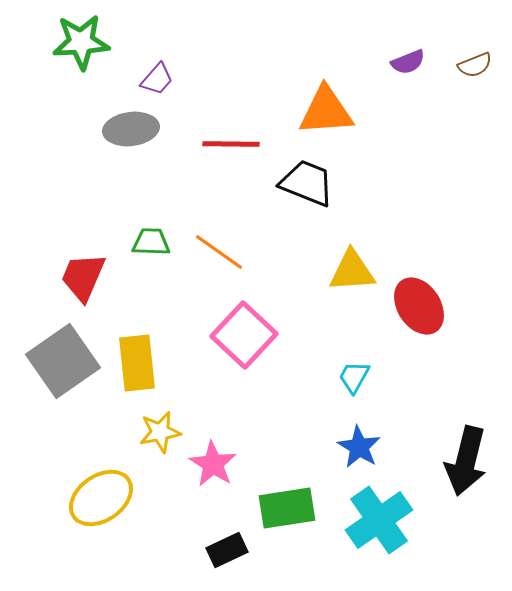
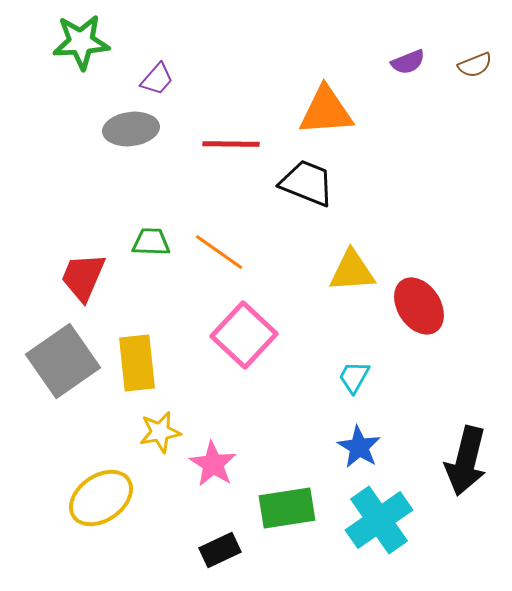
black rectangle: moved 7 px left
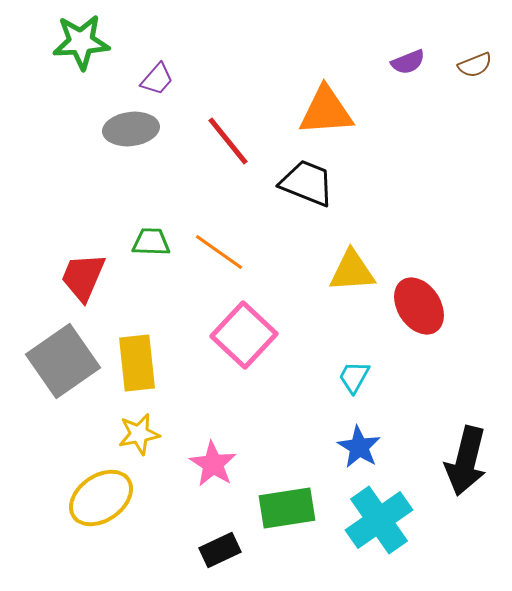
red line: moved 3 px left, 3 px up; rotated 50 degrees clockwise
yellow star: moved 21 px left, 2 px down
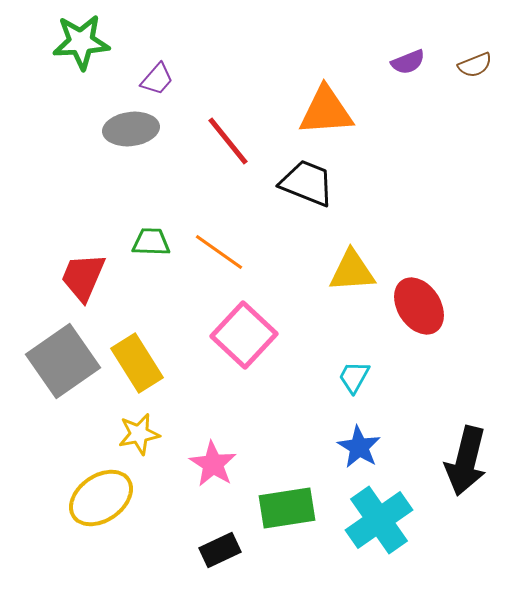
yellow rectangle: rotated 26 degrees counterclockwise
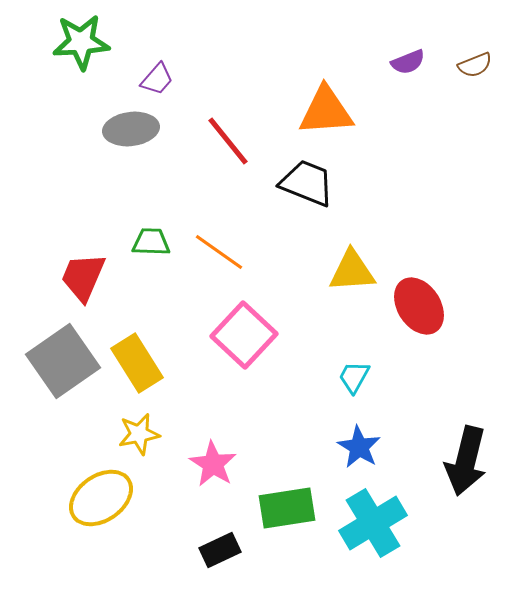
cyan cross: moved 6 px left, 3 px down; rotated 4 degrees clockwise
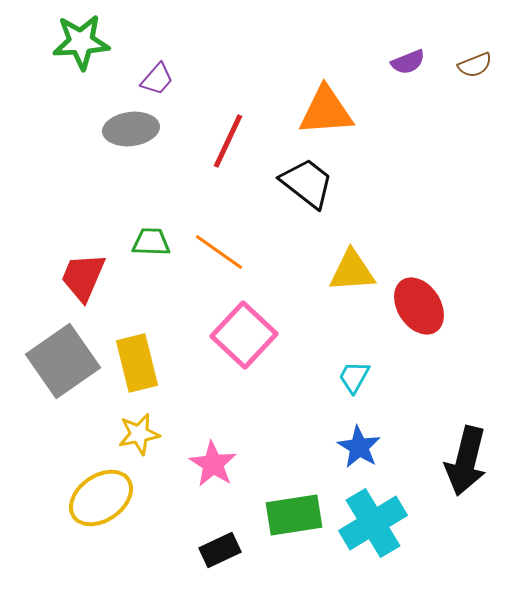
red line: rotated 64 degrees clockwise
black trapezoid: rotated 16 degrees clockwise
yellow rectangle: rotated 18 degrees clockwise
green rectangle: moved 7 px right, 7 px down
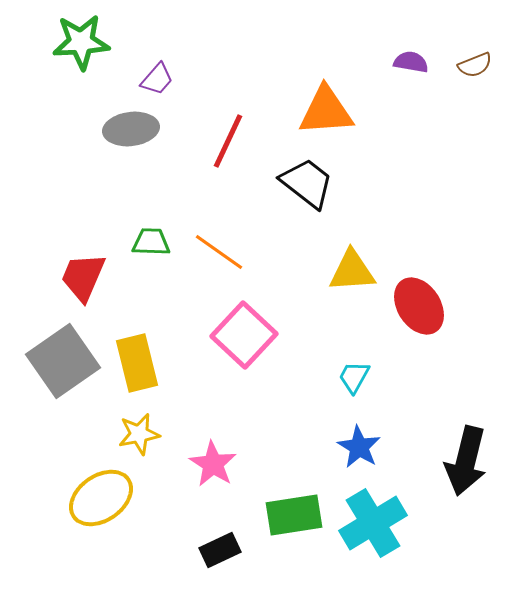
purple semicircle: moved 3 px right; rotated 148 degrees counterclockwise
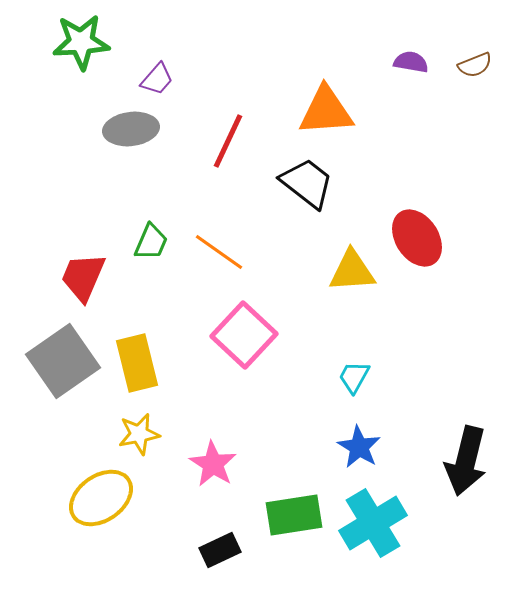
green trapezoid: rotated 111 degrees clockwise
red ellipse: moved 2 px left, 68 px up
